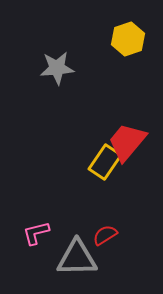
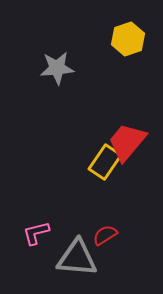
gray triangle: rotated 6 degrees clockwise
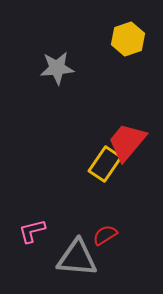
yellow rectangle: moved 2 px down
pink L-shape: moved 4 px left, 2 px up
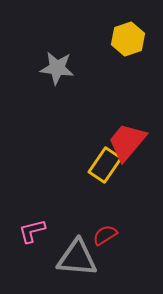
gray star: rotated 12 degrees clockwise
yellow rectangle: moved 1 px down
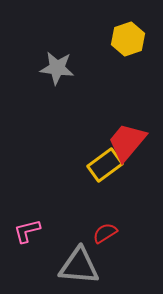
yellow rectangle: rotated 20 degrees clockwise
pink L-shape: moved 5 px left
red semicircle: moved 2 px up
gray triangle: moved 2 px right, 8 px down
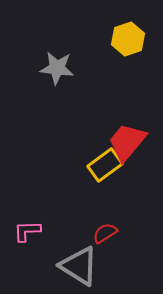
pink L-shape: rotated 12 degrees clockwise
gray triangle: rotated 27 degrees clockwise
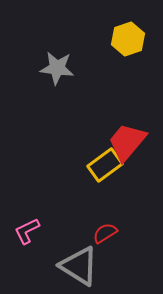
pink L-shape: rotated 24 degrees counterclockwise
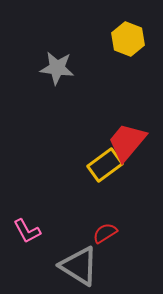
yellow hexagon: rotated 20 degrees counterclockwise
pink L-shape: rotated 92 degrees counterclockwise
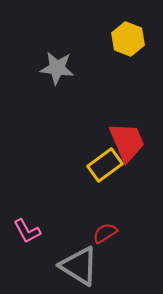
red trapezoid: rotated 117 degrees clockwise
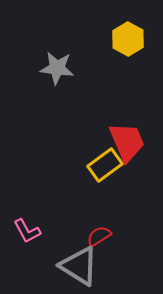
yellow hexagon: rotated 8 degrees clockwise
red semicircle: moved 6 px left, 3 px down
